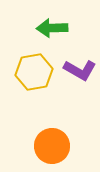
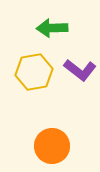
purple L-shape: rotated 8 degrees clockwise
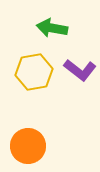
green arrow: rotated 12 degrees clockwise
orange circle: moved 24 px left
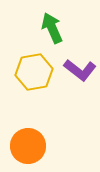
green arrow: rotated 56 degrees clockwise
